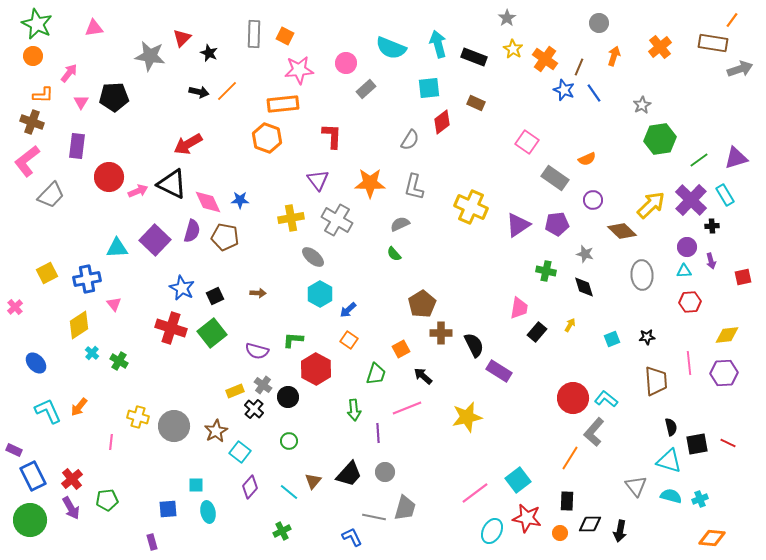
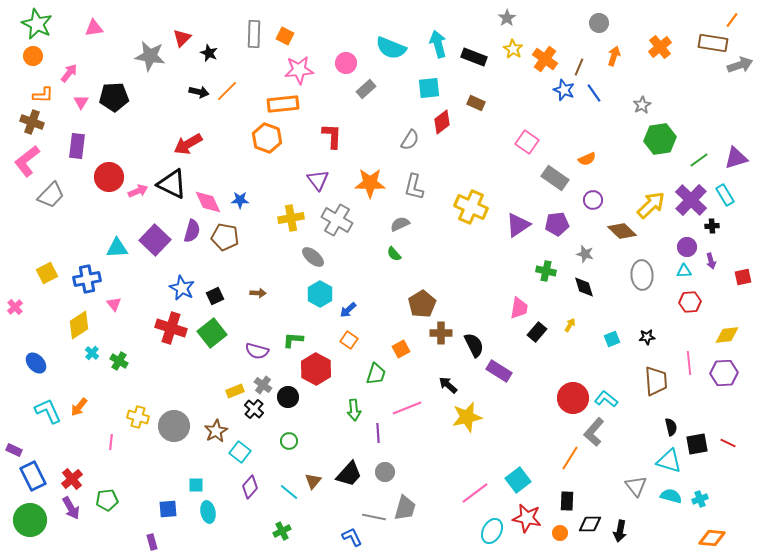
gray arrow at (740, 69): moved 4 px up
black arrow at (423, 376): moved 25 px right, 9 px down
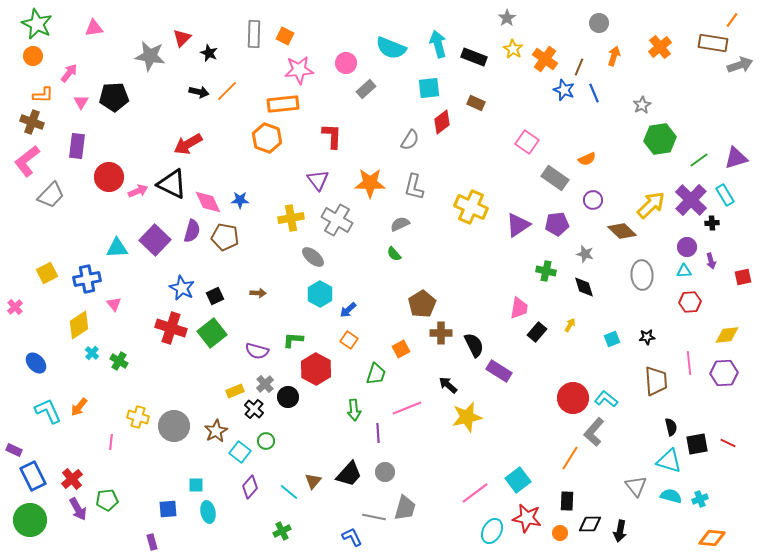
blue line at (594, 93): rotated 12 degrees clockwise
black cross at (712, 226): moved 3 px up
gray cross at (263, 385): moved 2 px right, 1 px up; rotated 12 degrees clockwise
green circle at (289, 441): moved 23 px left
purple arrow at (71, 508): moved 7 px right, 1 px down
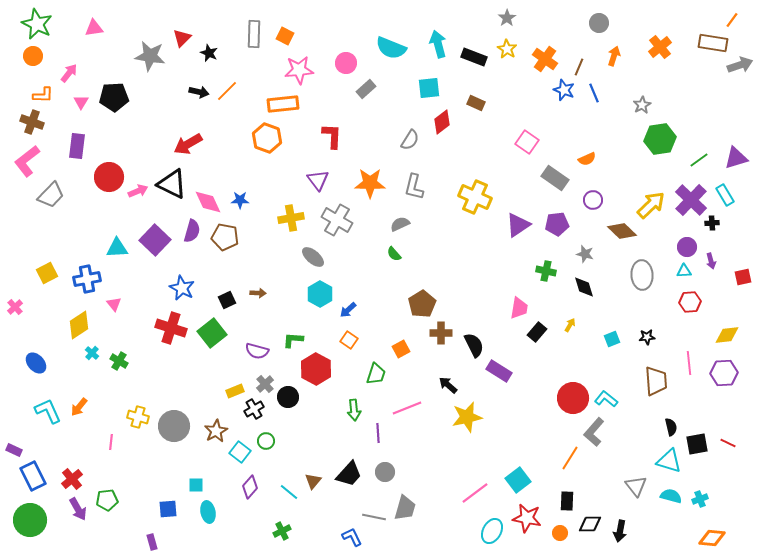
yellow star at (513, 49): moved 6 px left
yellow cross at (471, 207): moved 4 px right, 10 px up
black square at (215, 296): moved 12 px right, 4 px down
black cross at (254, 409): rotated 18 degrees clockwise
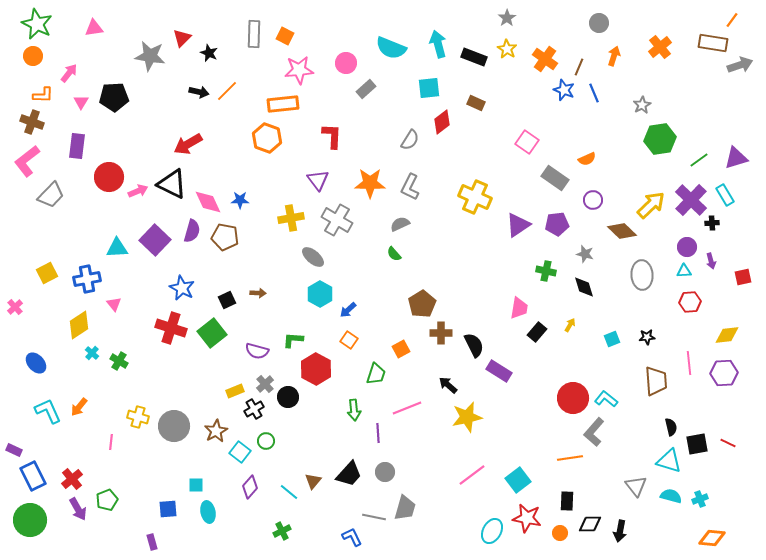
gray L-shape at (414, 187): moved 4 px left; rotated 12 degrees clockwise
orange line at (570, 458): rotated 50 degrees clockwise
pink line at (475, 493): moved 3 px left, 18 px up
green pentagon at (107, 500): rotated 15 degrees counterclockwise
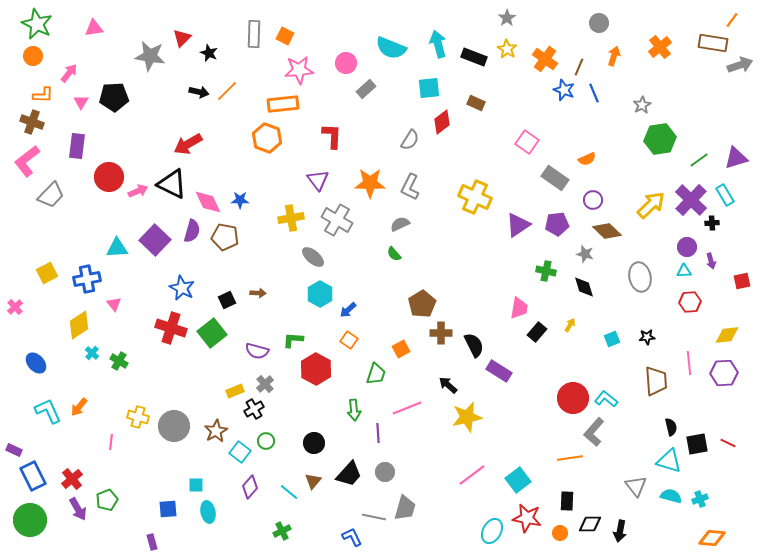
brown diamond at (622, 231): moved 15 px left
gray ellipse at (642, 275): moved 2 px left, 2 px down; rotated 8 degrees counterclockwise
red square at (743, 277): moved 1 px left, 4 px down
black circle at (288, 397): moved 26 px right, 46 px down
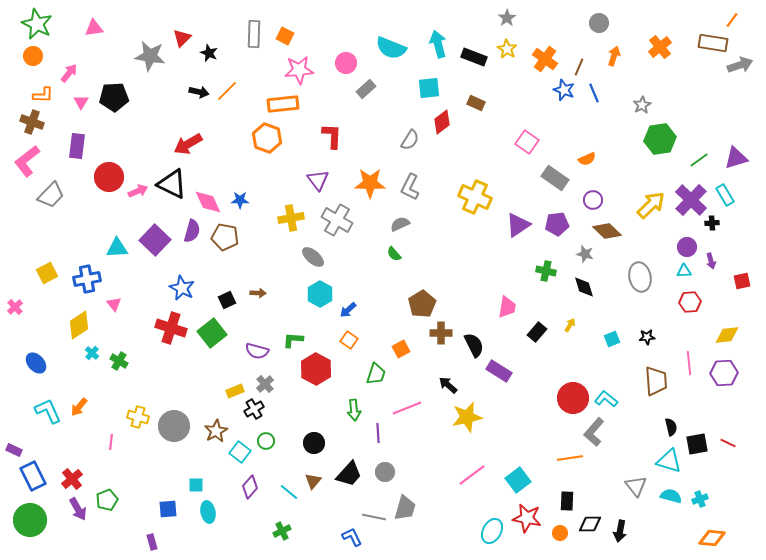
pink trapezoid at (519, 308): moved 12 px left, 1 px up
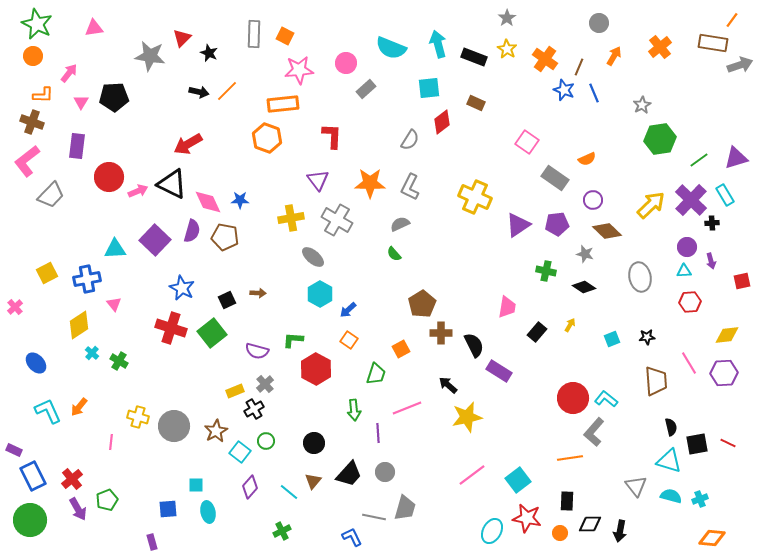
orange arrow at (614, 56): rotated 12 degrees clockwise
cyan triangle at (117, 248): moved 2 px left, 1 px down
black diamond at (584, 287): rotated 40 degrees counterclockwise
pink line at (689, 363): rotated 25 degrees counterclockwise
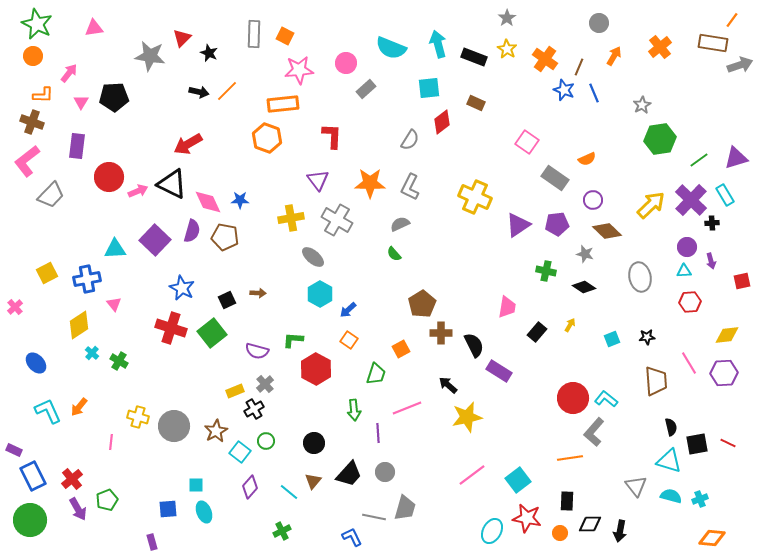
cyan ellipse at (208, 512): moved 4 px left; rotated 10 degrees counterclockwise
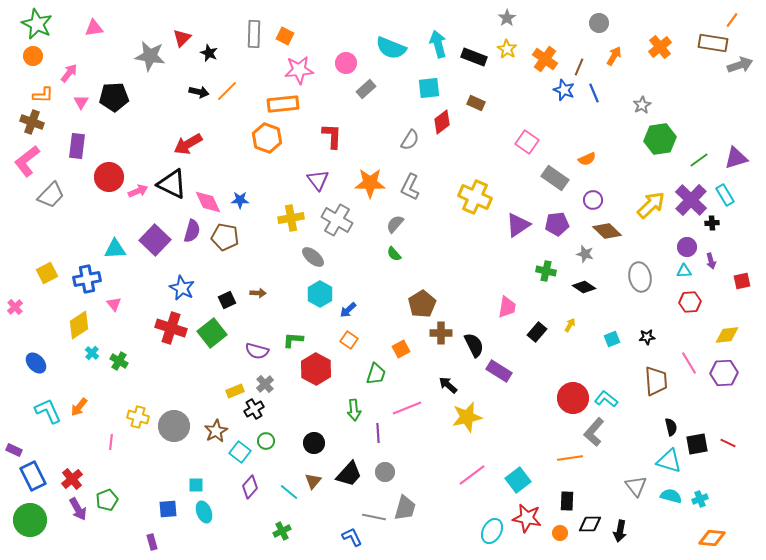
gray semicircle at (400, 224): moved 5 px left; rotated 24 degrees counterclockwise
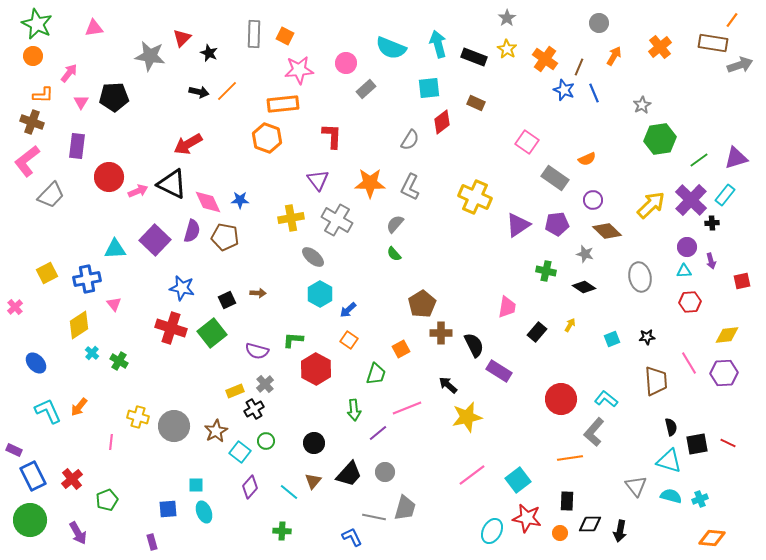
cyan rectangle at (725, 195): rotated 70 degrees clockwise
blue star at (182, 288): rotated 15 degrees counterclockwise
red circle at (573, 398): moved 12 px left, 1 px down
purple line at (378, 433): rotated 54 degrees clockwise
purple arrow at (78, 509): moved 24 px down
green cross at (282, 531): rotated 30 degrees clockwise
